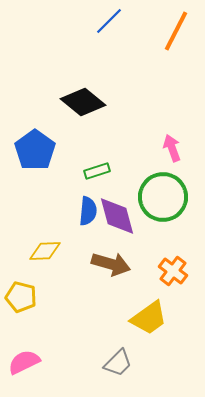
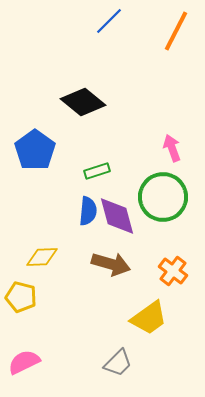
yellow diamond: moved 3 px left, 6 px down
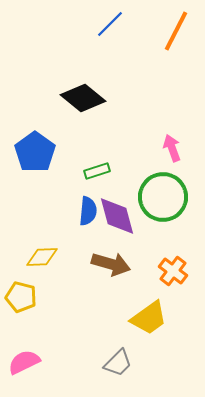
blue line: moved 1 px right, 3 px down
black diamond: moved 4 px up
blue pentagon: moved 2 px down
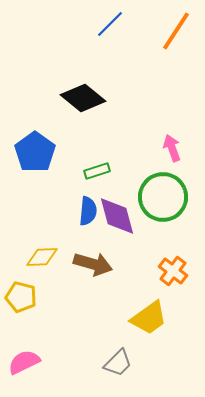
orange line: rotated 6 degrees clockwise
brown arrow: moved 18 px left
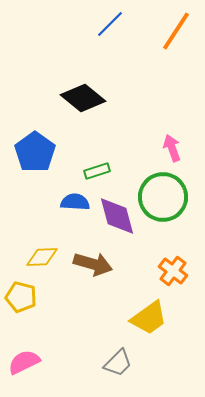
blue semicircle: moved 13 px left, 9 px up; rotated 92 degrees counterclockwise
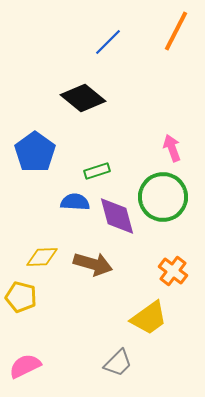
blue line: moved 2 px left, 18 px down
orange line: rotated 6 degrees counterclockwise
pink semicircle: moved 1 px right, 4 px down
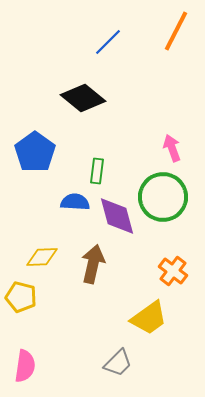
green rectangle: rotated 65 degrees counterclockwise
brown arrow: rotated 93 degrees counterclockwise
pink semicircle: rotated 124 degrees clockwise
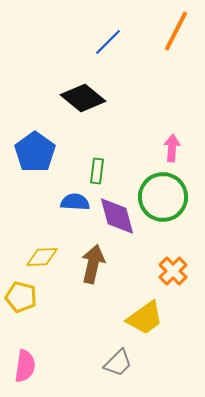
pink arrow: rotated 24 degrees clockwise
orange cross: rotated 8 degrees clockwise
yellow trapezoid: moved 4 px left
